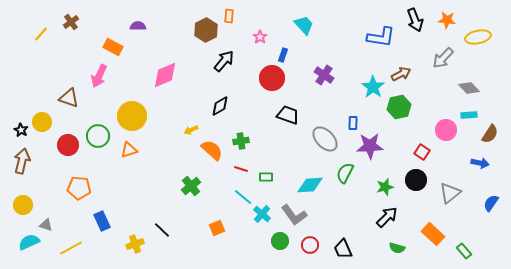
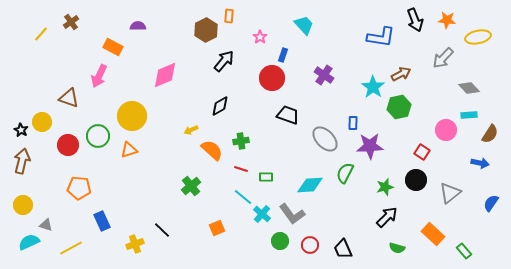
gray L-shape at (294, 215): moved 2 px left, 1 px up
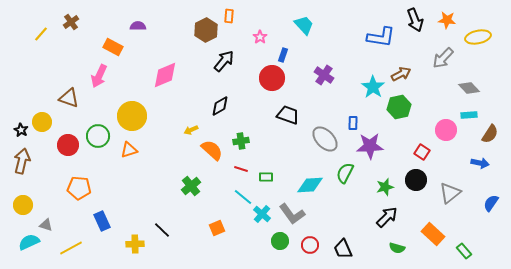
yellow cross at (135, 244): rotated 18 degrees clockwise
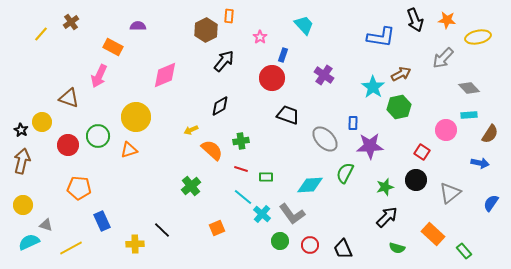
yellow circle at (132, 116): moved 4 px right, 1 px down
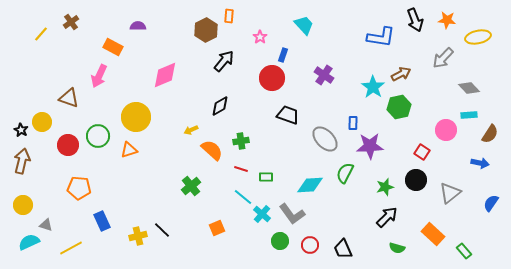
yellow cross at (135, 244): moved 3 px right, 8 px up; rotated 12 degrees counterclockwise
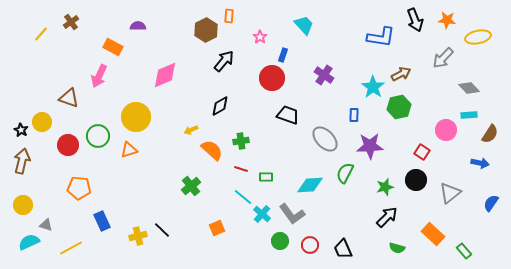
blue rectangle at (353, 123): moved 1 px right, 8 px up
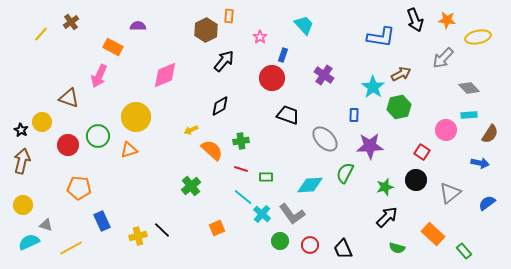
blue semicircle at (491, 203): moved 4 px left; rotated 18 degrees clockwise
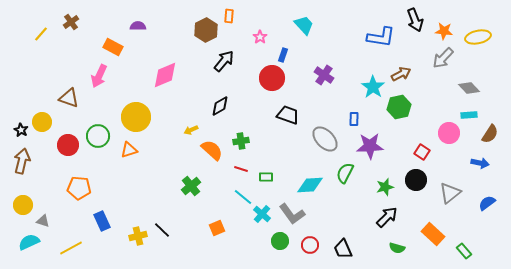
orange star at (447, 20): moved 3 px left, 11 px down
blue rectangle at (354, 115): moved 4 px down
pink circle at (446, 130): moved 3 px right, 3 px down
gray triangle at (46, 225): moved 3 px left, 4 px up
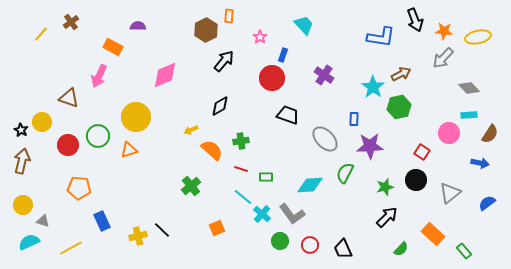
green semicircle at (397, 248): moved 4 px right, 1 px down; rotated 63 degrees counterclockwise
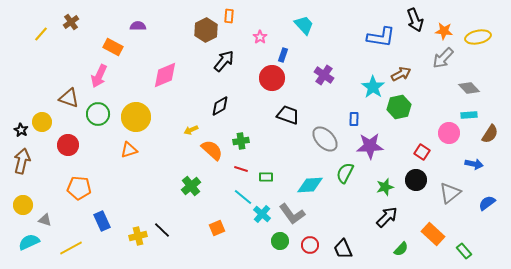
green circle at (98, 136): moved 22 px up
blue arrow at (480, 163): moved 6 px left, 1 px down
gray triangle at (43, 221): moved 2 px right, 1 px up
